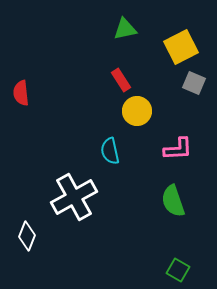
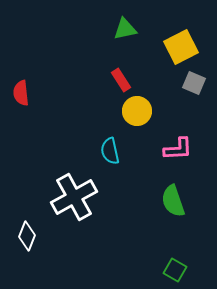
green square: moved 3 px left
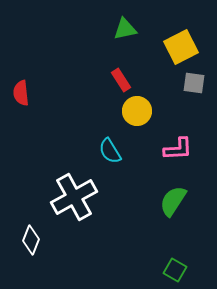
gray square: rotated 15 degrees counterclockwise
cyan semicircle: rotated 20 degrees counterclockwise
green semicircle: rotated 52 degrees clockwise
white diamond: moved 4 px right, 4 px down
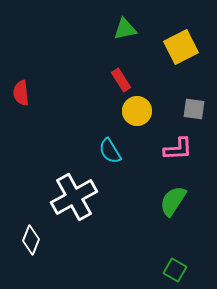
gray square: moved 26 px down
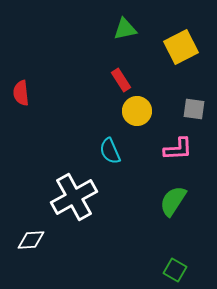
cyan semicircle: rotated 8 degrees clockwise
white diamond: rotated 64 degrees clockwise
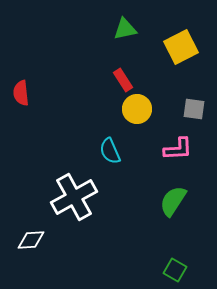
red rectangle: moved 2 px right
yellow circle: moved 2 px up
